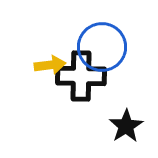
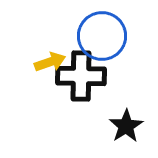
blue circle: moved 11 px up
yellow arrow: moved 3 px up; rotated 12 degrees counterclockwise
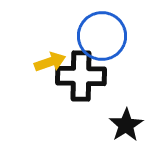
black star: moved 1 px up
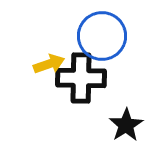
yellow arrow: moved 1 px left, 2 px down
black cross: moved 2 px down
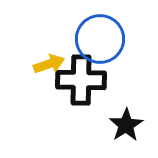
blue circle: moved 2 px left, 3 px down
black cross: moved 2 px down
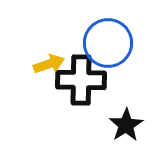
blue circle: moved 8 px right, 4 px down
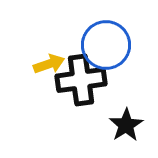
blue circle: moved 2 px left, 2 px down
black cross: rotated 9 degrees counterclockwise
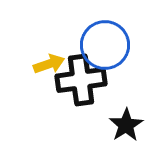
blue circle: moved 1 px left
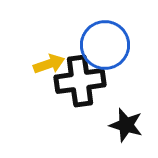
black cross: moved 1 px left, 1 px down
black star: rotated 24 degrees counterclockwise
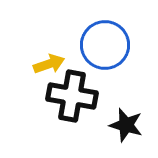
black cross: moved 8 px left, 15 px down; rotated 18 degrees clockwise
